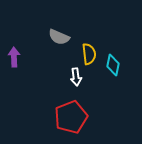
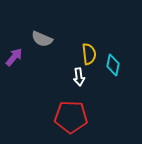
gray semicircle: moved 17 px left, 2 px down
purple arrow: rotated 42 degrees clockwise
white arrow: moved 3 px right
red pentagon: rotated 24 degrees clockwise
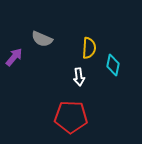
yellow semicircle: moved 6 px up; rotated 10 degrees clockwise
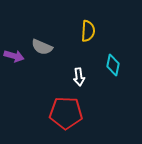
gray semicircle: moved 8 px down
yellow semicircle: moved 1 px left, 17 px up
purple arrow: moved 1 px up; rotated 66 degrees clockwise
red pentagon: moved 5 px left, 4 px up
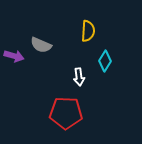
gray semicircle: moved 1 px left, 2 px up
cyan diamond: moved 8 px left, 4 px up; rotated 20 degrees clockwise
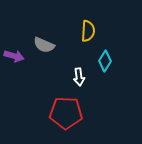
gray semicircle: moved 3 px right
